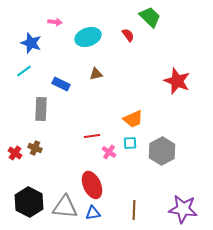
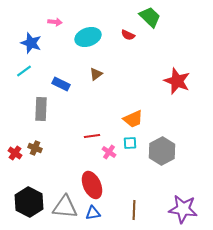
red semicircle: rotated 152 degrees clockwise
brown triangle: rotated 24 degrees counterclockwise
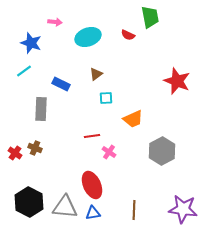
green trapezoid: rotated 35 degrees clockwise
cyan square: moved 24 px left, 45 px up
